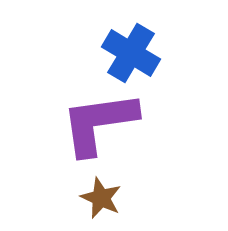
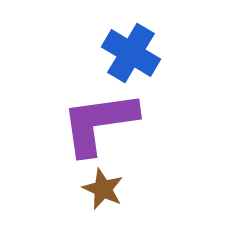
brown star: moved 2 px right, 9 px up
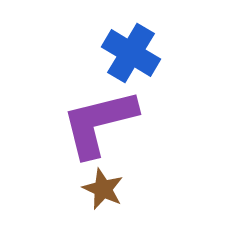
purple L-shape: rotated 6 degrees counterclockwise
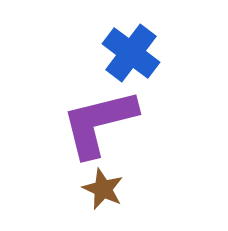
blue cross: rotated 6 degrees clockwise
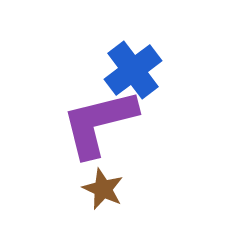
blue cross: moved 2 px right, 17 px down; rotated 16 degrees clockwise
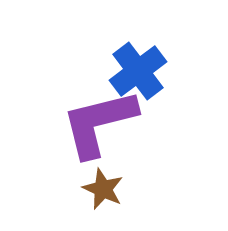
blue cross: moved 5 px right, 1 px down
